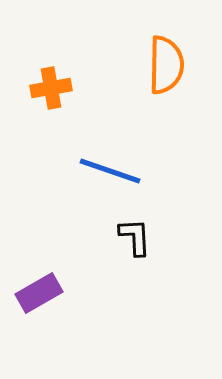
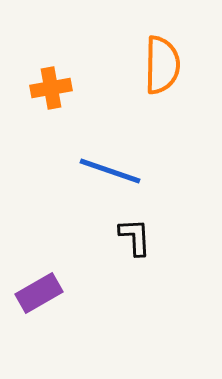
orange semicircle: moved 4 px left
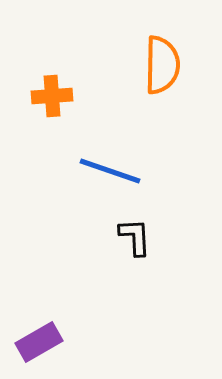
orange cross: moved 1 px right, 8 px down; rotated 6 degrees clockwise
purple rectangle: moved 49 px down
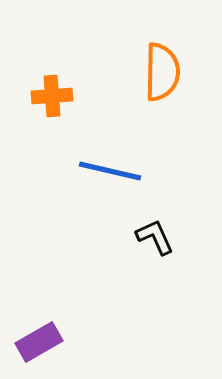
orange semicircle: moved 7 px down
blue line: rotated 6 degrees counterclockwise
black L-shape: moved 20 px right; rotated 21 degrees counterclockwise
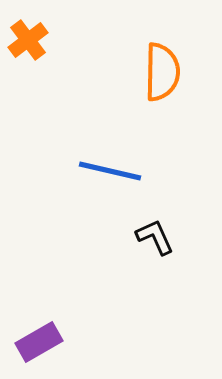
orange cross: moved 24 px left, 56 px up; rotated 33 degrees counterclockwise
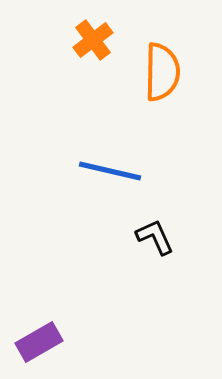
orange cross: moved 65 px right
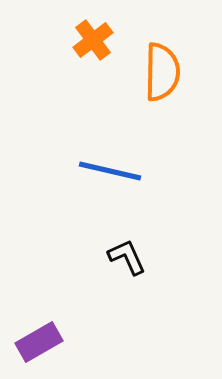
black L-shape: moved 28 px left, 20 px down
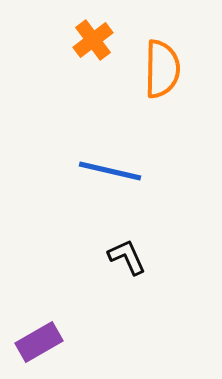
orange semicircle: moved 3 px up
